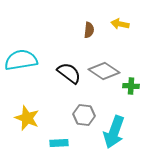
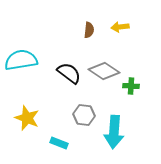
yellow arrow: moved 3 px down; rotated 18 degrees counterclockwise
cyan arrow: rotated 16 degrees counterclockwise
cyan rectangle: rotated 24 degrees clockwise
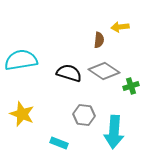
brown semicircle: moved 10 px right, 10 px down
black semicircle: rotated 20 degrees counterclockwise
green cross: rotated 21 degrees counterclockwise
yellow star: moved 5 px left, 4 px up
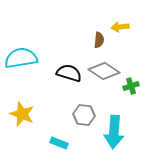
cyan semicircle: moved 2 px up
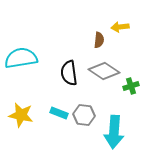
black semicircle: rotated 115 degrees counterclockwise
yellow star: moved 1 px left, 1 px down; rotated 10 degrees counterclockwise
cyan rectangle: moved 30 px up
